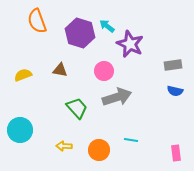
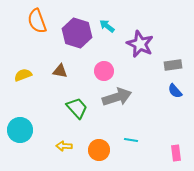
purple hexagon: moved 3 px left
purple star: moved 10 px right
brown triangle: moved 1 px down
blue semicircle: rotated 35 degrees clockwise
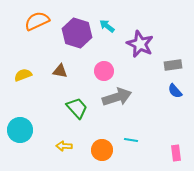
orange semicircle: rotated 85 degrees clockwise
orange circle: moved 3 px right
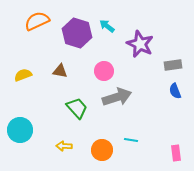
blue semicircle: rotated 21 degrees clockwise
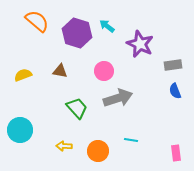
orange semicircle: rotated 65 degrees clockwise
gray arrow: moved 1 px right, 1 px down
orange circle: moved 4 px left, 1 px down
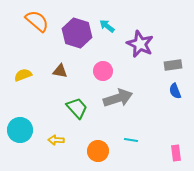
pink circle: moved 1 px left
yellow arrow: moved 8 px left, 6 px up
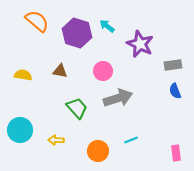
yellow semicircle: rotated 30 degrees clockwise
cyan line: rotated 32 degrees counterclockwise
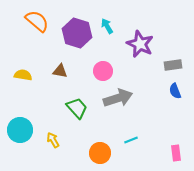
cyan arrow: rotated 21 degrees clockwise
yellow arrow: moved 3 px left; rotated 56 degrees clockwise
orange circle: moved 2 px right, 2 px down
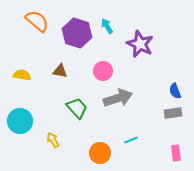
gray rectangle: moved 48 px down
yellow semicircle: moved 1 px left
cyan circle: moved 9 px up
